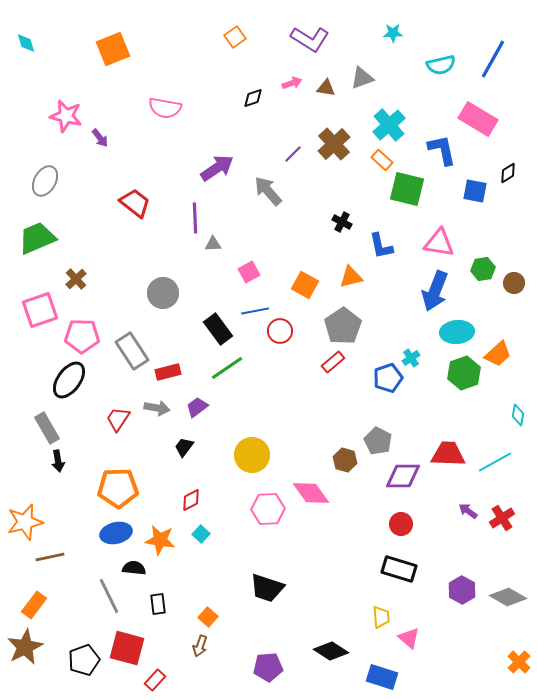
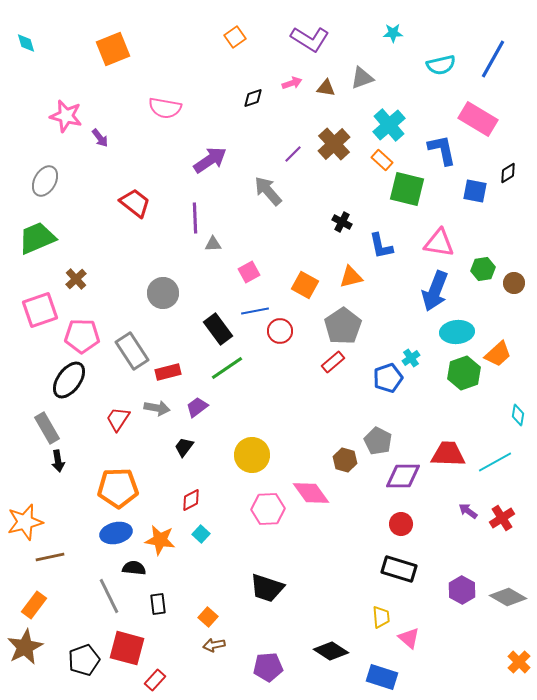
purple arrow at (217, 168): moved 7 px left, 8 px up
brown arrow at (200, 646): moved 14 px right, 1 px up; rotated 60 degrees clockwise
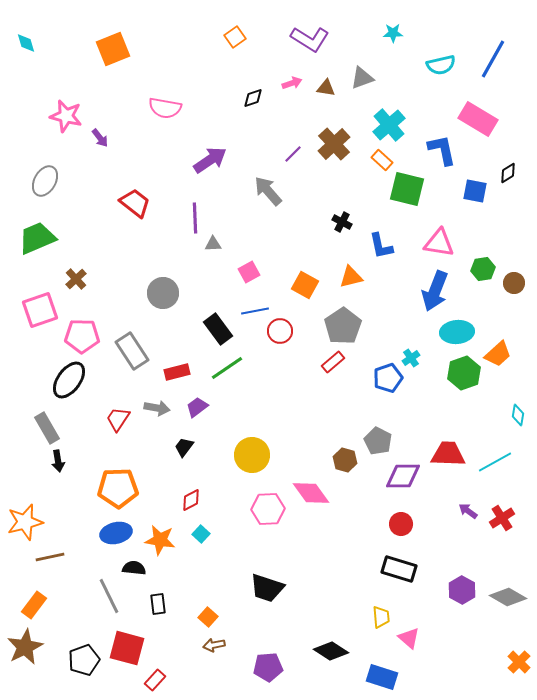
red rectangle at (168, 372): moved 9 px right
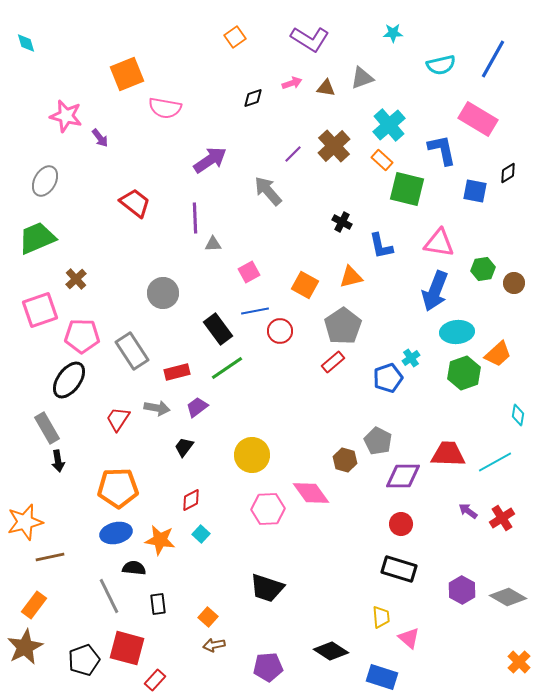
orange square at (113, 49): moved 14 px right, 25 px down
brown cross at (334, 144): moved 2 px down
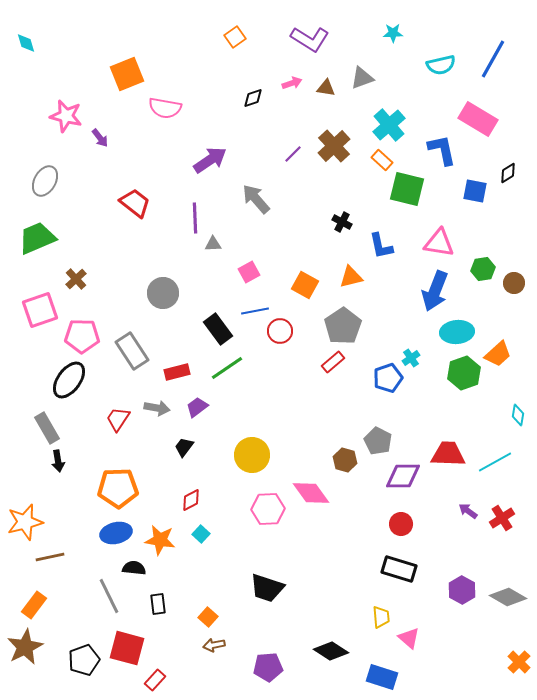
gray arrow at (268, 191): moved 12 px left, 8 px down
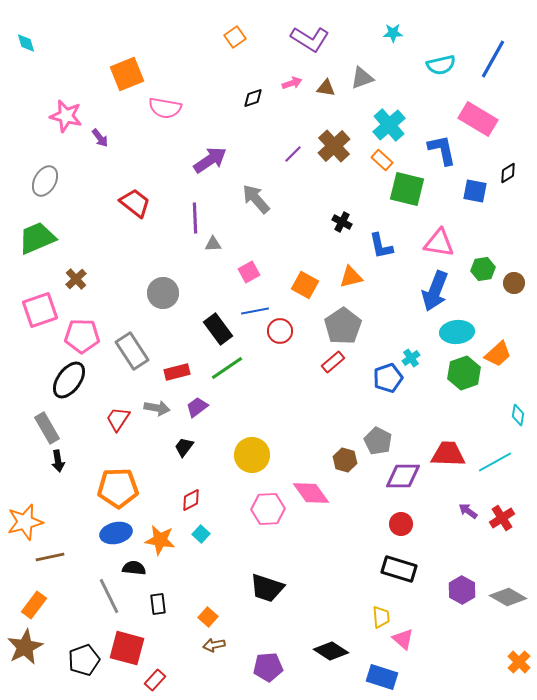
pink triangle at (409, 638): moved 6 px left, 1 px down
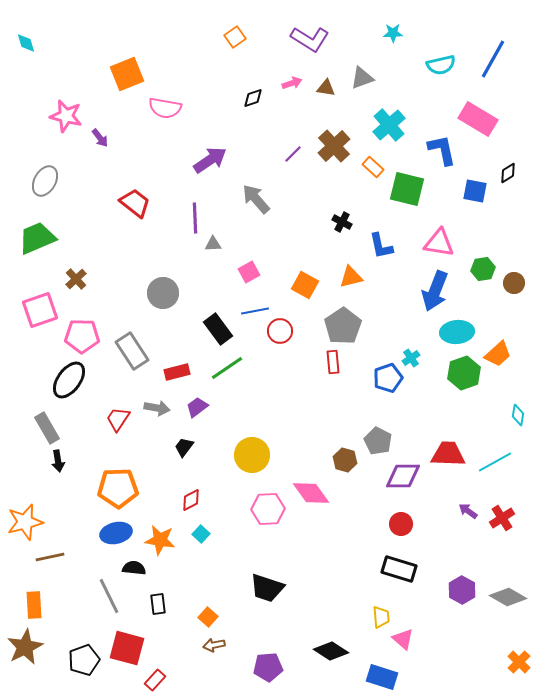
orange rectangle at (382, 160): moved 9 px left, 7 px down
red rectangle at (333, 362): rotated 55 degrees counterclockwise
orange rectangle at (34, 605): rotated 40 degrees counterclockwise
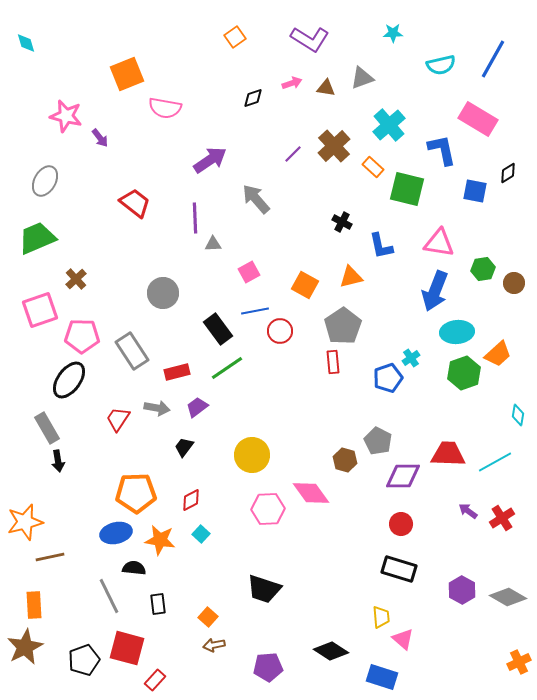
orange pentagon at (118, 488): moved 18 px right, 5 px down
black trapezoid at (267, 588): moved 3 px left, 1 px down
orange cross at (519, 662): rotated 20 degrees clockwise
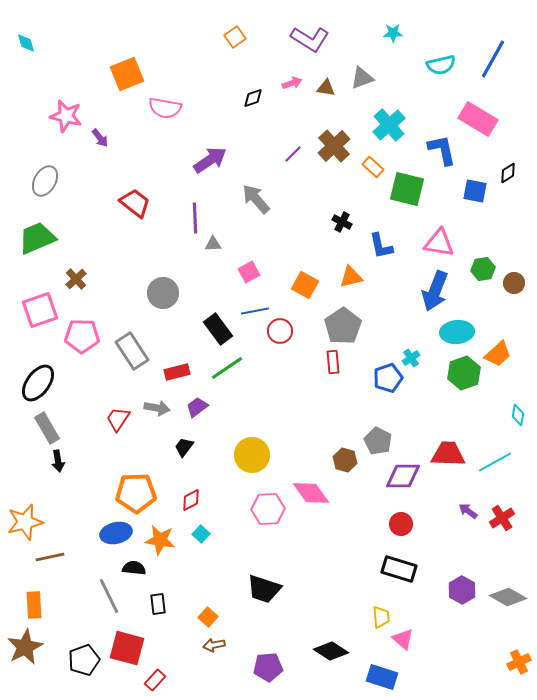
black ellipse at (69, 380): moved 31 px left, 3 px down
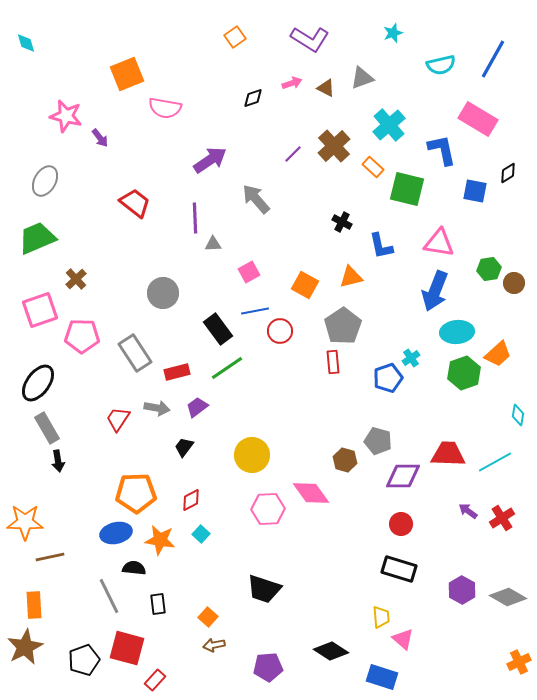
cyan star at (393, 33): rotated 18 degrees counterclockwise
brown triangle at (326, 88): rotated 18 degrees clockwise
green hexagon at (483, 269): moved 6 px right
gray rectangle at (132, 351): moved 3 px right, 2 px down
gray pentagon at (378, 441): rotated 12 degrees counterclockwise
orange star at (25, 522): rotated 15 degrees clockwise
